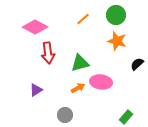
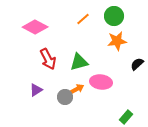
green circle: moved 2 px left, 1 px down
orange star: rotated 24 degrees counterclockwise
red arrow: moved 6 px down; rotated 20 degrees counterclockwise
green triangle: moved 1 px left, 1 px up
orange arrow: moved 1 px left, 1 px down
gray circle: moved 18 px up
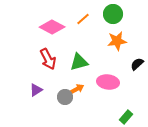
green circle: moved 1 px left, 2 px up
pink diamond: moved 17 px right
pink ellipse: moved 7 px right
